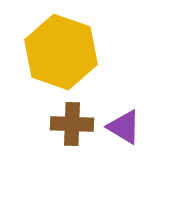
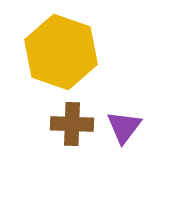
purple triangle: rotated 36 degrees clockwise
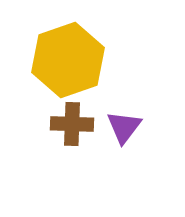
yellow hexagon: moved 7 px right, 8 px down; rotated 22 degrees clockwise
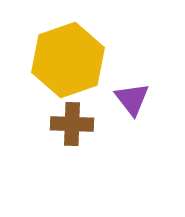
purple triangle: moved 8 px right, 28 px up; rotated 15 degrees counterclockwise
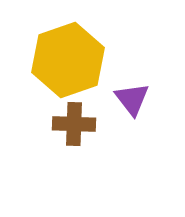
brown cross: moved 2 px right
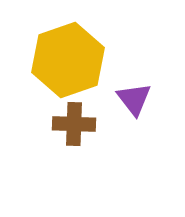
purple triangle: moved 2 px right
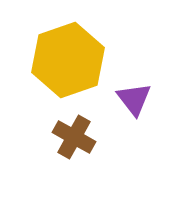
brown cross: moved 13 px down; rotated 27 degrees clockwise
